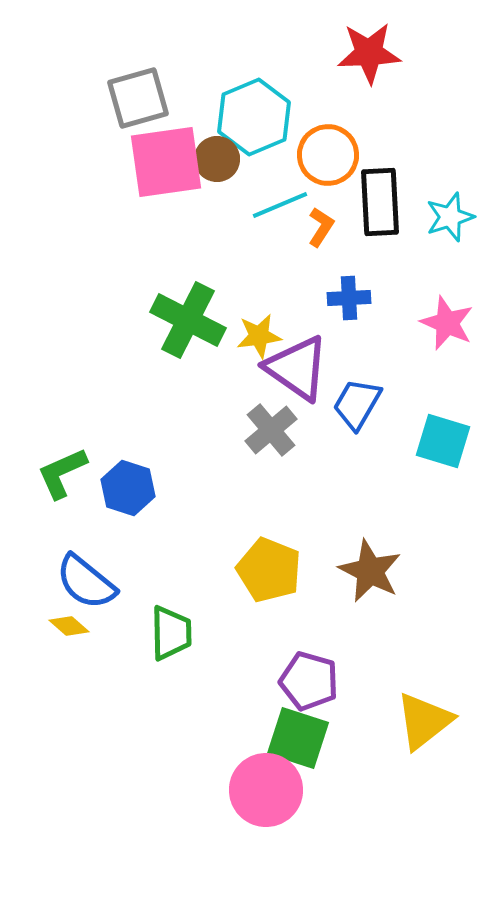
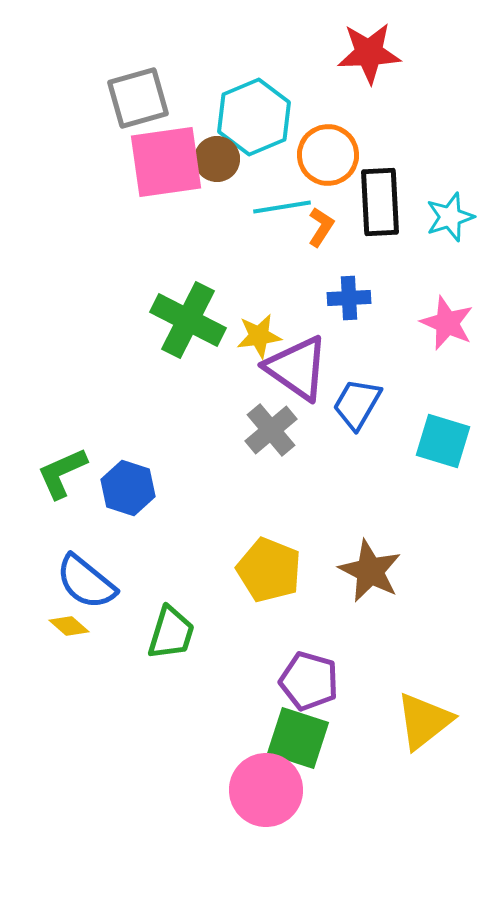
cyan line: moved 2 px right, 2 px down; rotated 14 degrees clockwise
green trapezoid: rotated 18 degrees clockwise
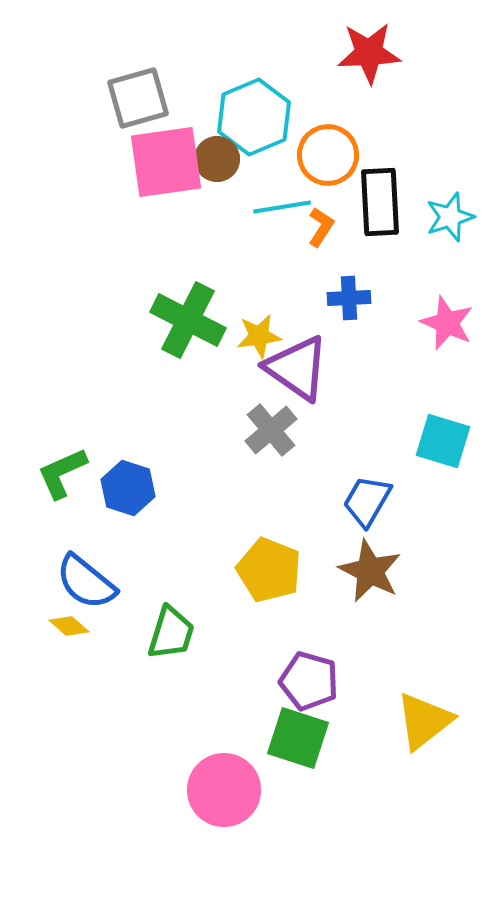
blue trapezoid: moved 10 px right, 97 px down
pink circle: moved 42 px left
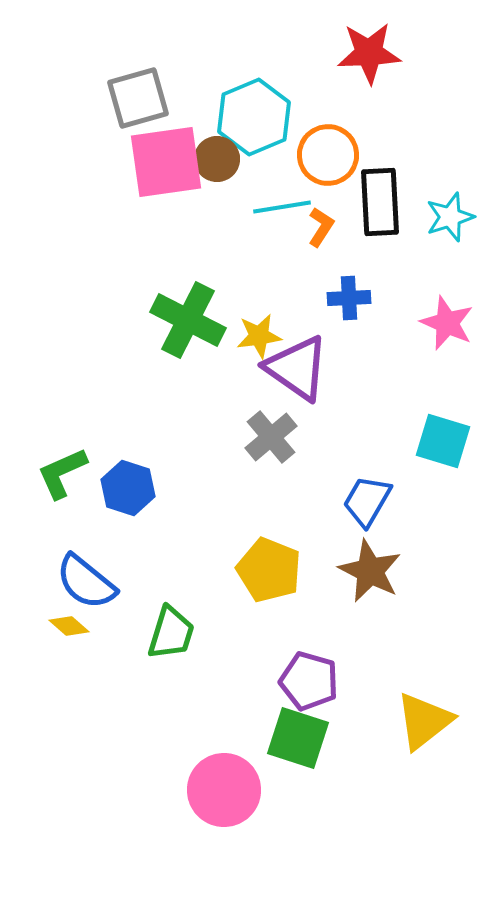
gray cross: moved 7 px down
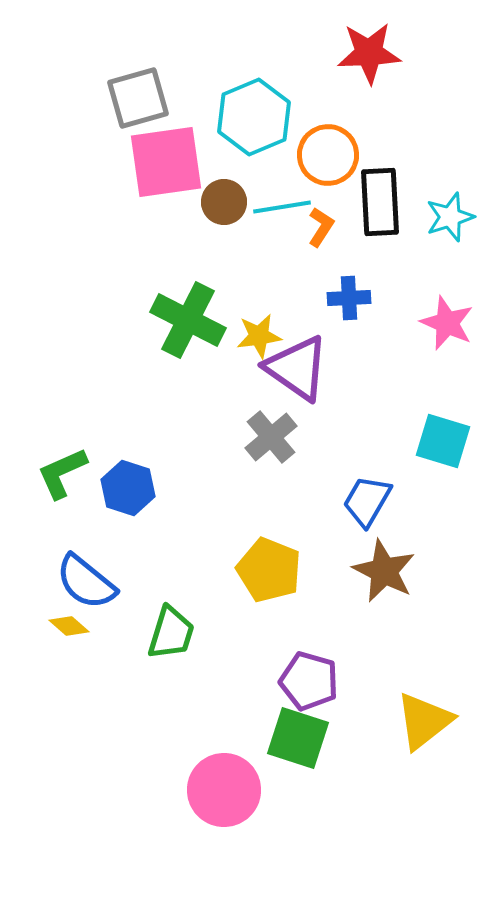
brown circle: moved 7 px right, 43 px down
brown star: moved 14 px right
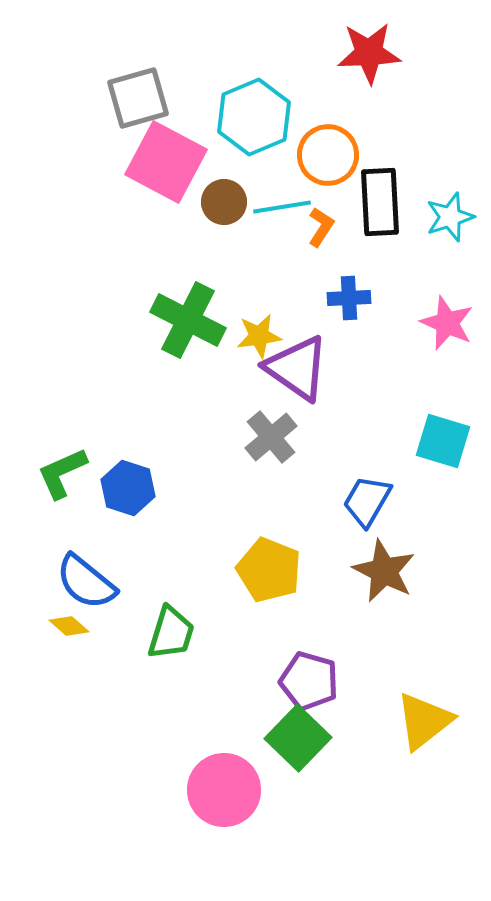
pink square: rotated 36 degrees clockwise
green square: rotated 26 degrees clockwise
